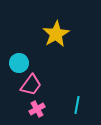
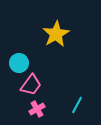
cyan line: rotated 18 degrees clockwise
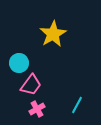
yellow star: moved 3 px left
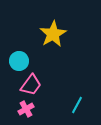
cyan circle: moved 2 px up
pink cross: moved 11 px left
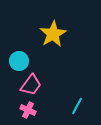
cyan line: moved 1 px down
pink cross: moved 2 px right, 1 px down; rotated 35 degrees counterclockwise
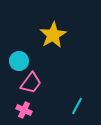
yellow star: moved 1 px down
pink trapezoid: moved 2 px up
pink cross: moved 4 px left
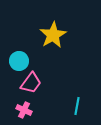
cyan line: rotated 18 degrees counterclockwise
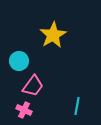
pink trapezoid: moved 2 px right, 3 px down
